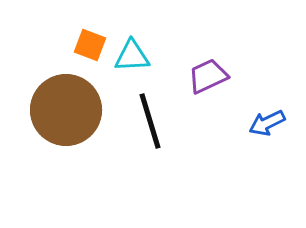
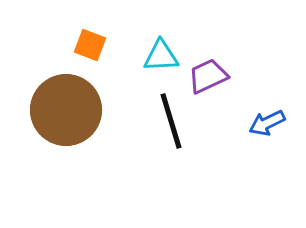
cyan triangle: moved 29 px right
black line: moved 21 px right
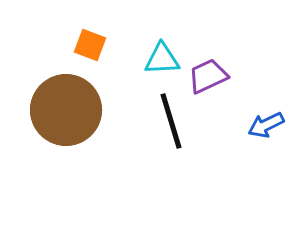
cyan triangle: moved 1 px right, 3 px down
blue arrow: moved 1 px left, 2 px down
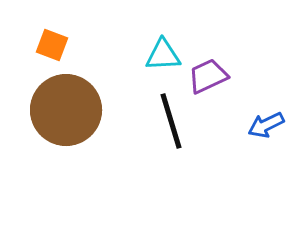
orange square: moved 38 px left
cyan triangle: moved 1 px right, 4 px up
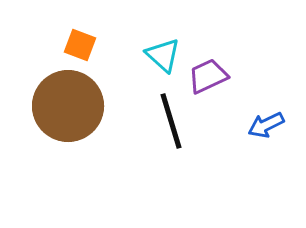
orange square: moved 28 px right
cyan triangle: rotated 45 degrees clockwise
brown circle: moved 2 px right, 4 px up
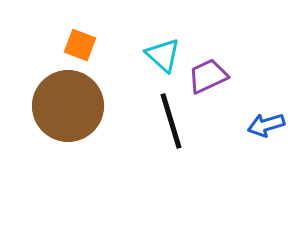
blue arrow: rotated 9 degrees clockwise
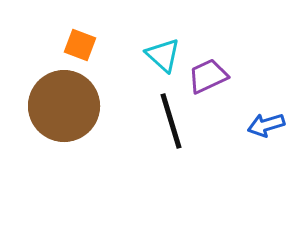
brown circle: moved 4 px left
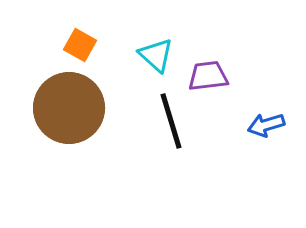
orange square: rotated 8 degrees clockwise
cyan triangle: moved 7 px left
purple trapezoid: rotated 18 degrees clockwise
brown circle: moved 5 px right, 2 px down
